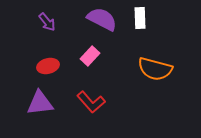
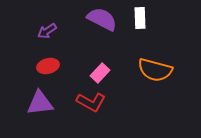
purple arrow: moved 9 px down; rotated 96 degrees clockwise
pink rectangle: moved 10 px right, 17 px down
orange semicircle: moved 1 px down
red L-shape: rotated 20 degrees counterclockwise
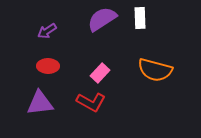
purple semicircle: rotated 60 degrees counterclockwise
red ellipse: rotated 15 degrees clockwise
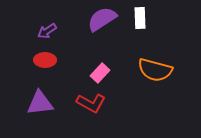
red ellipse: moved 3 px left, 6 px up
red L-shape: moved 1 px down
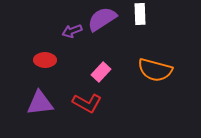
white rectangle: moved 4 px up
purple arrow: moved 25 px right; rotated 12 degrees clockwise
pink rectangle: moved 1 px right, 1 px up
red L-shape: moved 4 px left
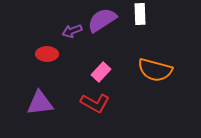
purple semicircle: moved 1 px down
red ellipse: moved 2 px right, 6 px up
red L-shape: moved 8 px right
